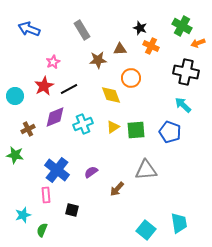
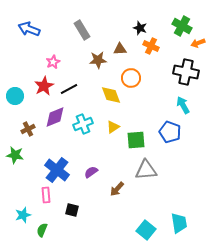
cyan arrow: rotated 18 degrees clockwise
green square: moved 10 px down
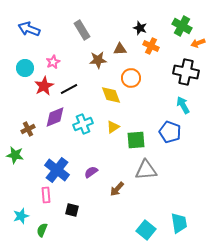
cyan circle: moved 10 px right, 28 px up
cyan star: moved 2 px left, 1 px down
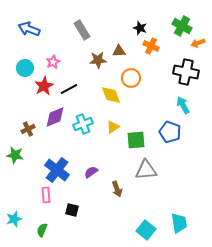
brown triangle: moved 1 px left, 2 px down
brown arrow: rotated 63 degrees counterclockwise
cyan star: moved 7 px left, 3 px down
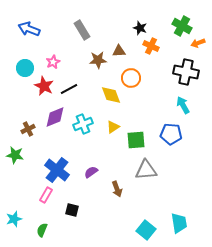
red star: rotated 18 degrees counterclockwise
blue pentagon: moved 1 px right, 2 px down; rotated 15 degrees counterclockwise
pink rectangle: rotated 35 degrees clockwise
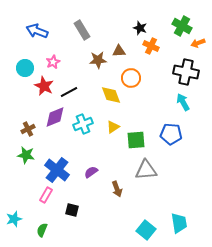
blue arrow: moved 8 px right, 2 px down
black line: moved 3 px down
cyan arrow: moved 3 px up
green star: moved 11 px right
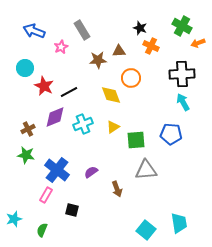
blue arrow: moved 3 px left
pink star: moved 8 px right, 15 px up
black cross: moved 4 px left, 2 px down; rotated 15 degrees counterclockwise
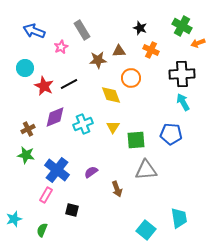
orange cross: moved 4 px down
black line: moved 8 px up
yellow triangle: rotated 24 degrees counterclockwise
cyan trapezoid: moved 5 px up
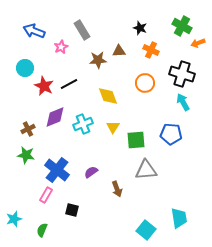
black cross: rotated 20 degrees clockwise
orange circle: moved 14 px right, 5 px down
yellow diamond: moved 3 px left, 1 px down
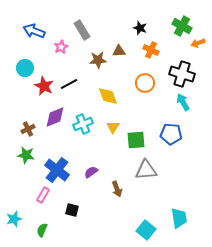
pink rectangle: moved 3 px left
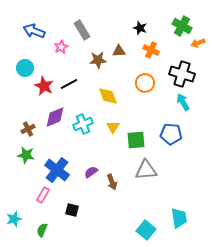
brown arrow: moved 5 px left, 7 px up
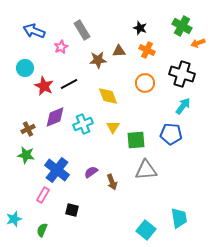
orange cross: moved 4 px left
cyan arrow: moved 4 px down; rotated 66 degrees clockwise
